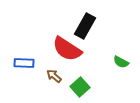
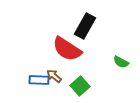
blue rectangle: moved 15 px right, 17 px down
green square: moved 1 px up
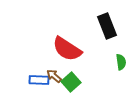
black rectangle: moved 22 px right; rotated 50 degrees counterclockwise
green semicircle: rotated 126 degrees counterclockwise
green square: moved 9 px left, 4 px up
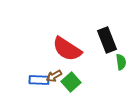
black rectangle: moved 14 px down
brown arrow: rotated 70 degrees counterclockwise
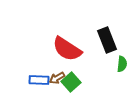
green semicircle: moved 1 px right, 2 px down; rotated 14 degrees clockwise
brown arrow: moved 3 px right, 2 px down
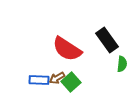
black rectangle: rotated 15 degrees counterclockwise
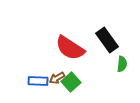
red semicircle: moved 3 px right, 1 px up
blue rectangle: moved 1 px left, 1 px down
